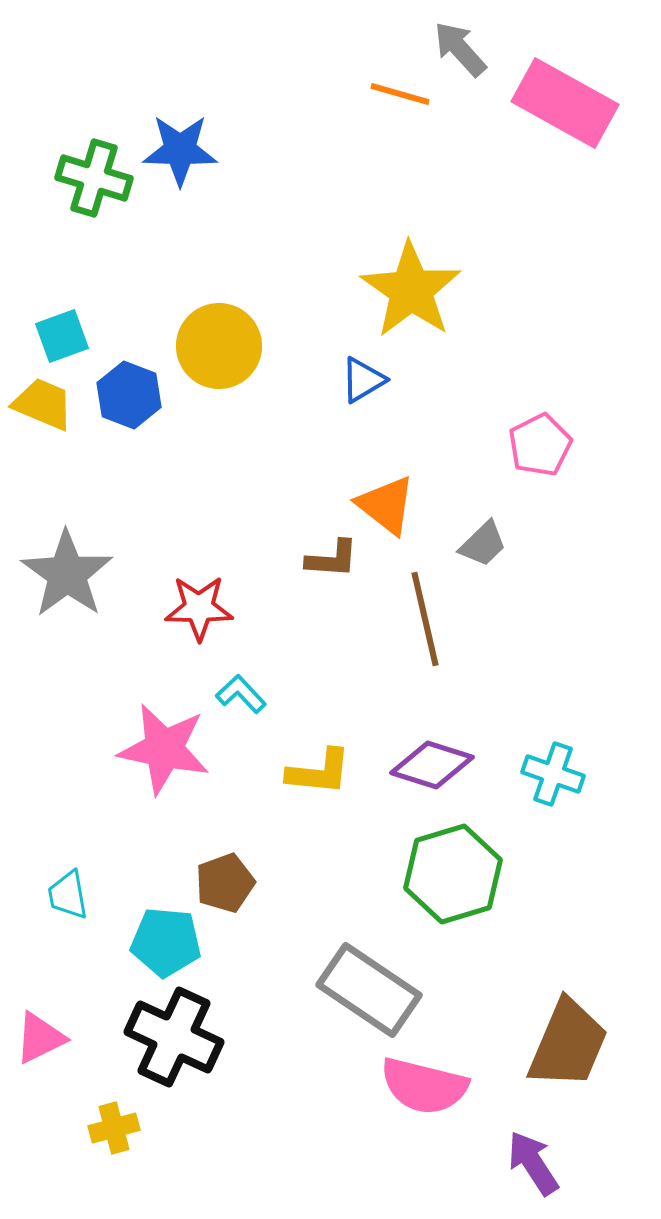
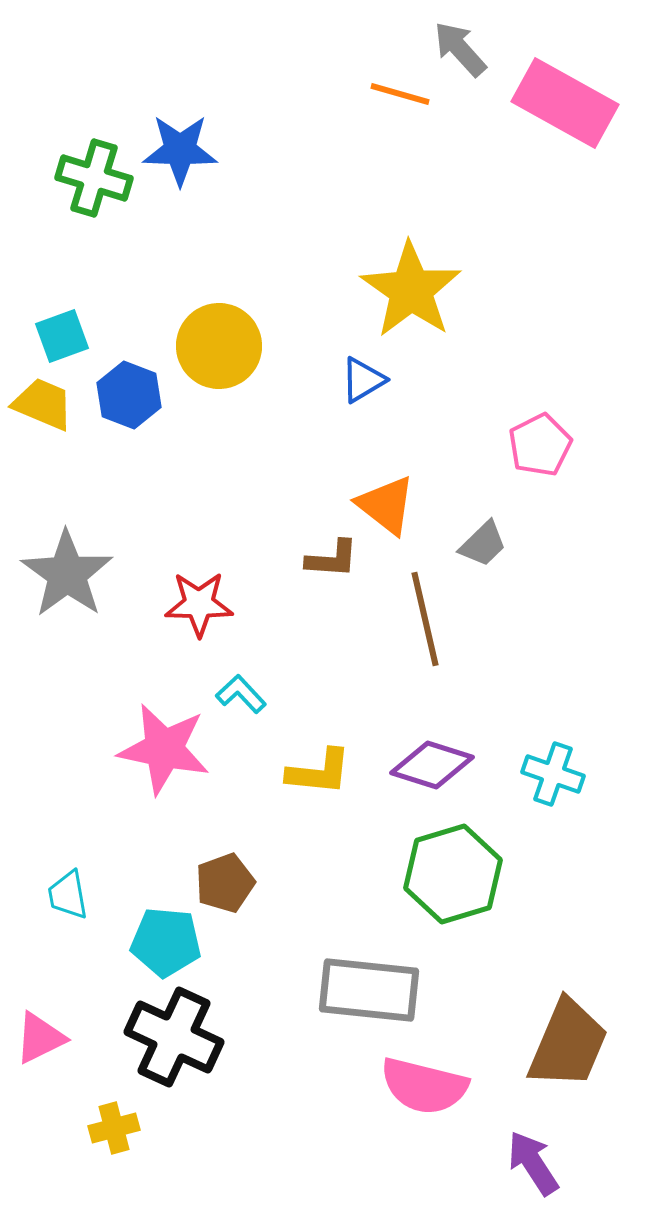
red star: moved 4 px up
gray rectangle: rotated 28 degrees counterclockwise
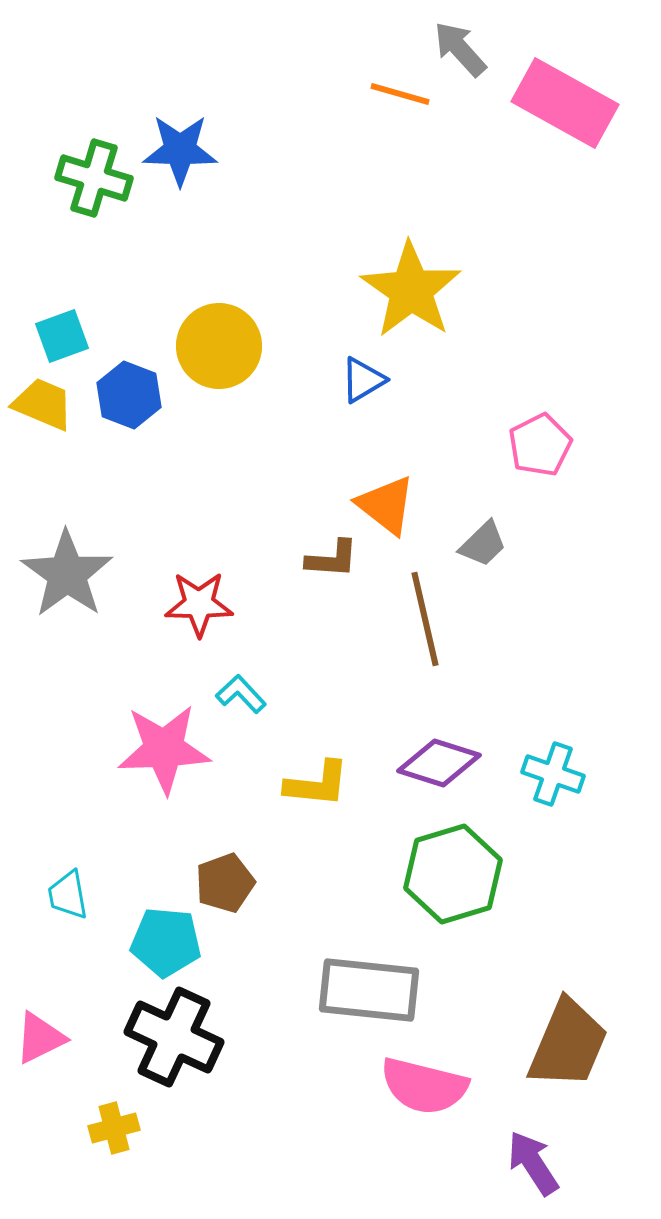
pink star: rotated 14 degrees counterclockwise
purple diamond: moved 7 px right, 2 px up
yellow L-shape: moved 2 px left, 12 px down
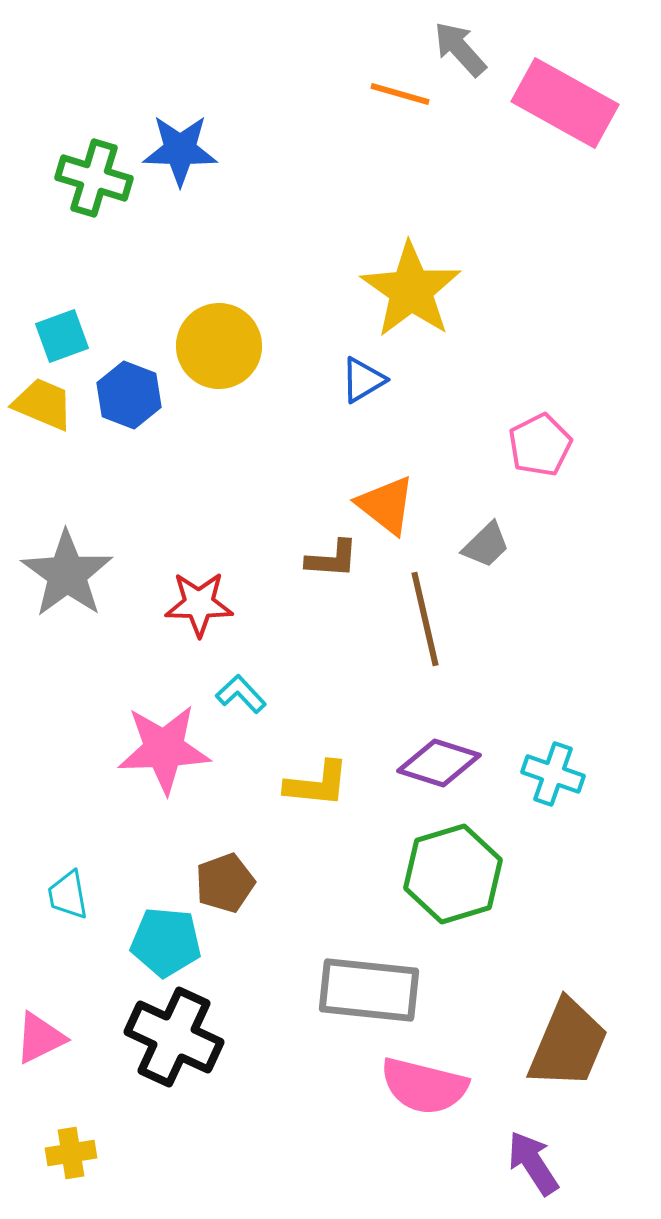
gray trapezoid: moved 3 px right, 1 px down
yellow cross: moved 43 px left, 25 px down; rotated 6 degrees clockwise
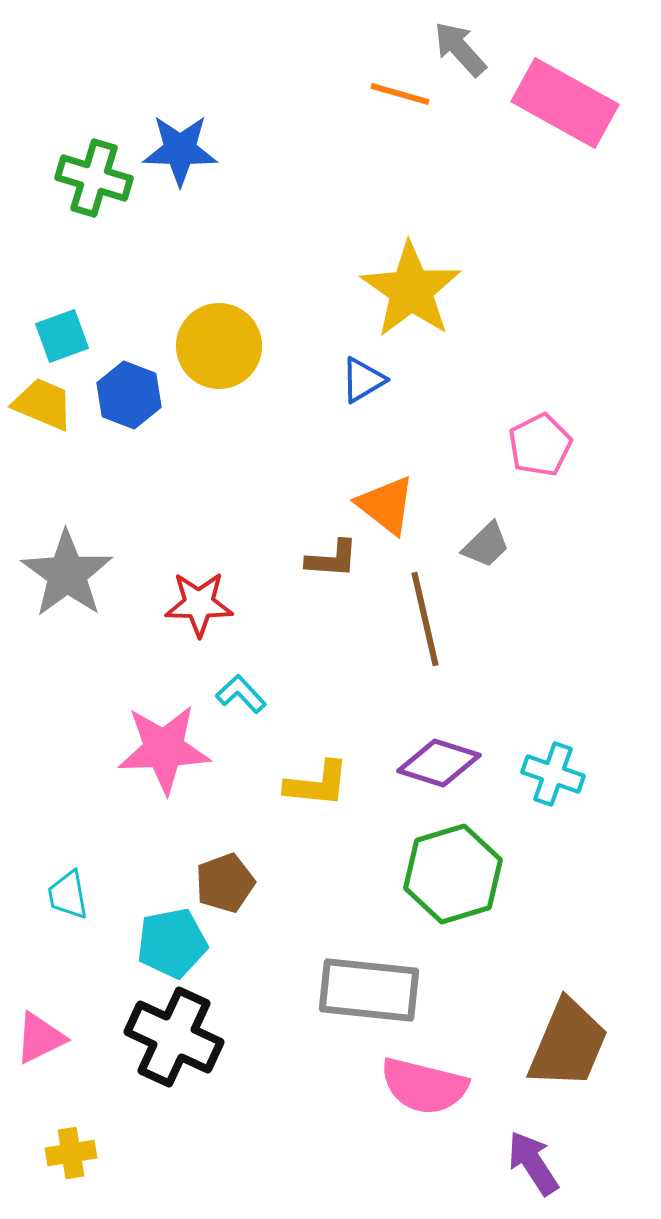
cyan pentagon: moved 6 px right, 1 px down; rotated 16 degrees counterclockwise
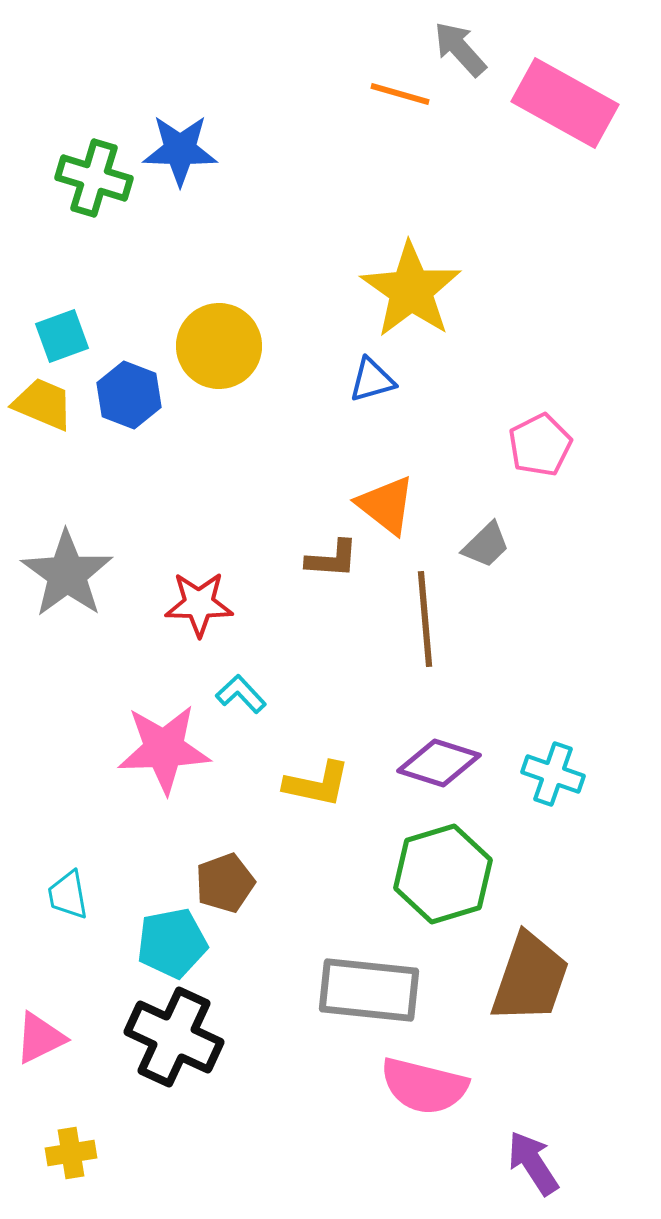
blue triangle: moved 9 px right; rotated 15 degrees clockwise
brown line: rotated 8 degrees clockwise
yellow L-shape: rotated 6 degrees clockwise
green hexagon: moved 10 px left
brown trapezoid: moved 38 px left, 66 px up; rotated 4 degrees counterclockwise
